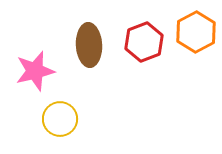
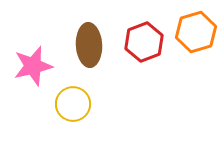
orange hexagon: rotated 12 degrees clockwise
pink star: moved 2 px left, 5 px up
yellow circle: moved 13 px right, 15 px up
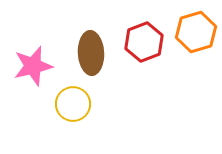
brown ellipse: moved 2 px right, 8 px down
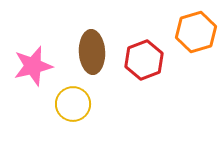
red hexagon: moved 18 px down
brown ellipse: moved 1 px right, 1 px up
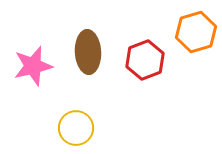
brown ellipse: moved 4 px left
red hexagon: moved 1 px right
yellow circle: moved 3 px right, 24 px down
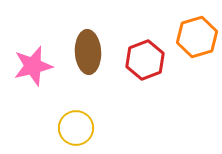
orange hexagon: moved 1 px right, 5 px down
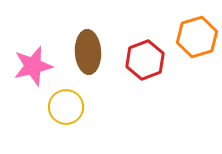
yellow circle: moved 10 px left, 21 px up
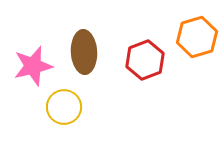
brown ellipse: moved 4 px left
yellow circle: moved 2 px left
